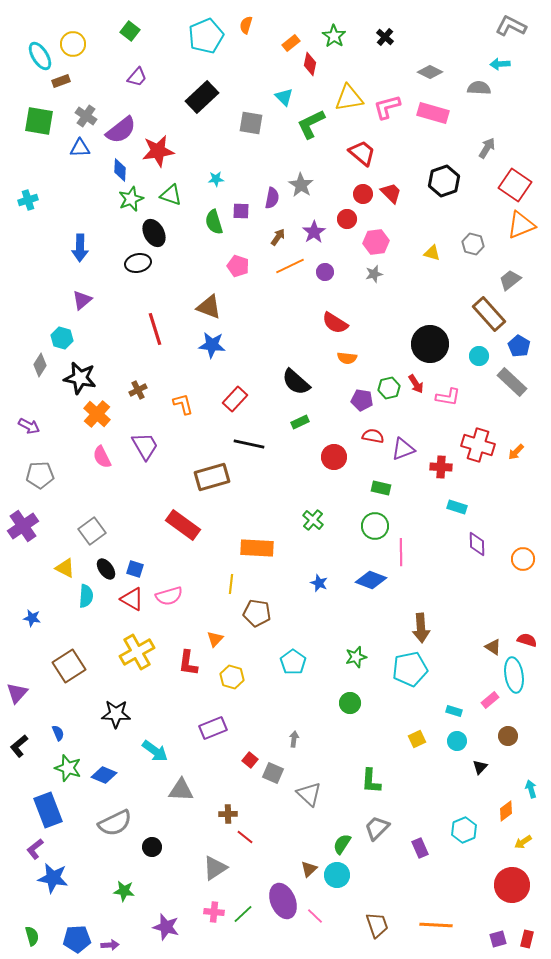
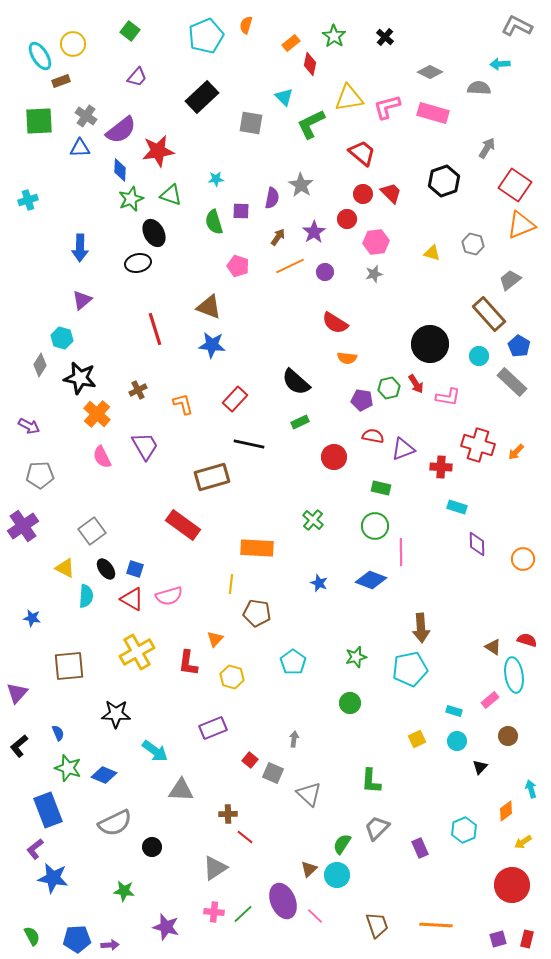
gray L-shape at (511, 26): moved 6 px right
green square at (39, 121): rotated 12 degrees counterclockwise
brown square at (69, 666): rotated 28 degrees clockwise
green semicircle at (32, 936): rotated 12 degrees counterclockwise
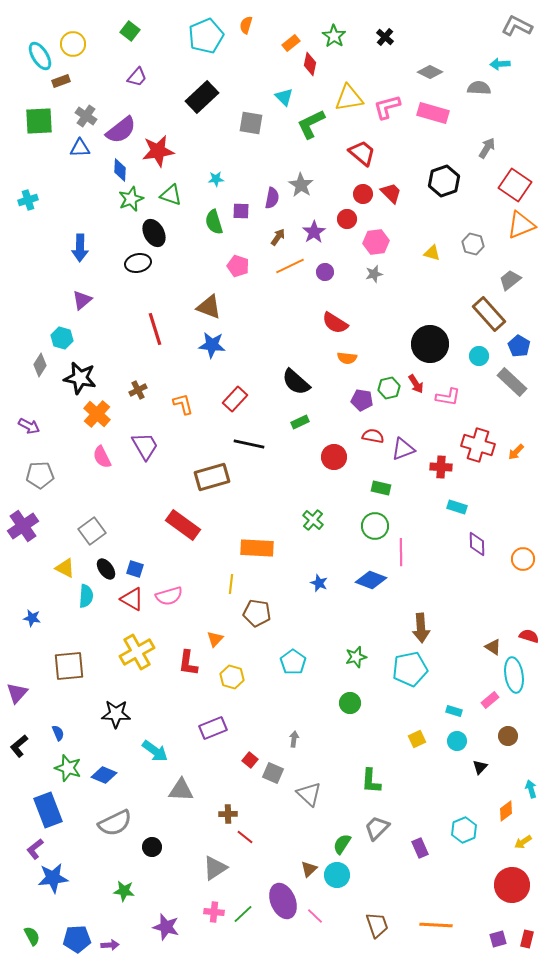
red semicircle at (527, 640): moved 2 px right, 4 px up
blue star at (53, 878): rotated 16 degrees counterclockwise
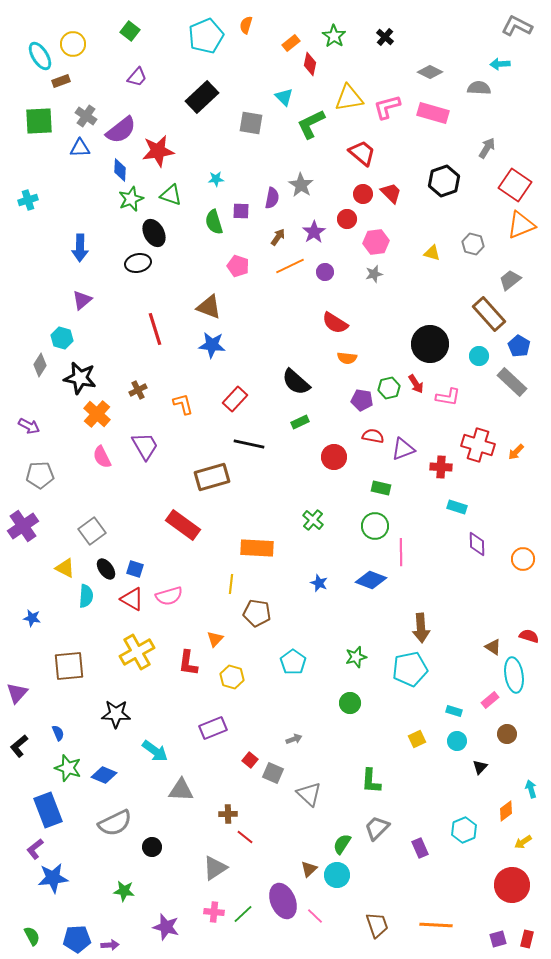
brown circle at (508, 736): moved 1 px left, 2 px up
gray arrow at (294, 739): rotated 63 degrees clockwise
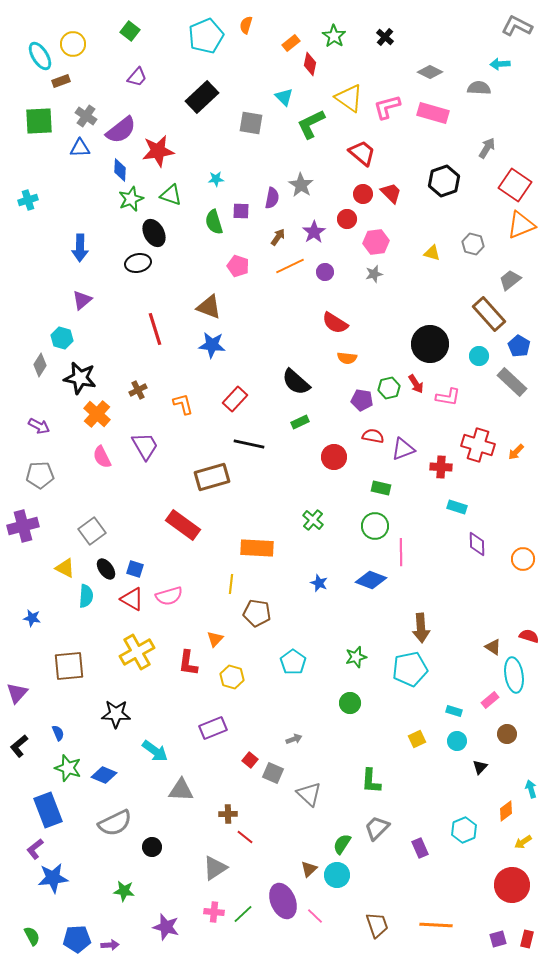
yellow triangle at (349, 98): rotated 44 degrees clockwise
purple arrow at (29, 426): moved 10 px right
purple cross at (23, 526): rotated 20 degrees clockwise
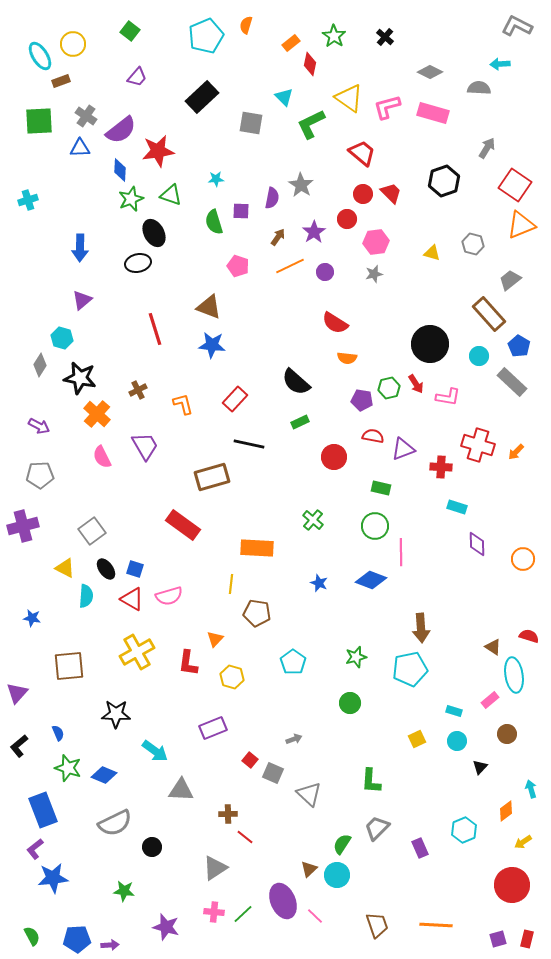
blue rectangle at (48, 810): moved 5 px left
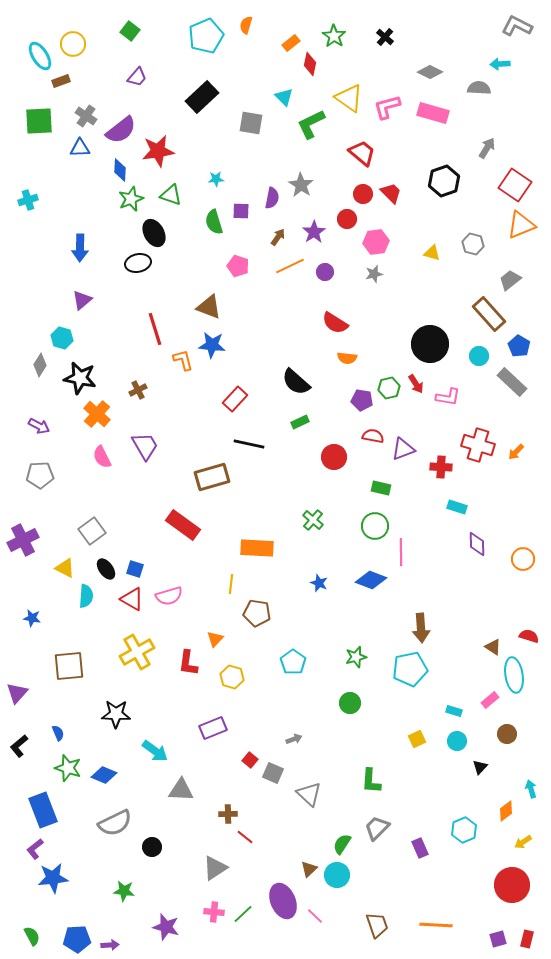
orange L-shape at (183, 404): moved 44 px up
purple cross at (23, 526): moved 14 px down; rotated 12 degrees counterclockwise
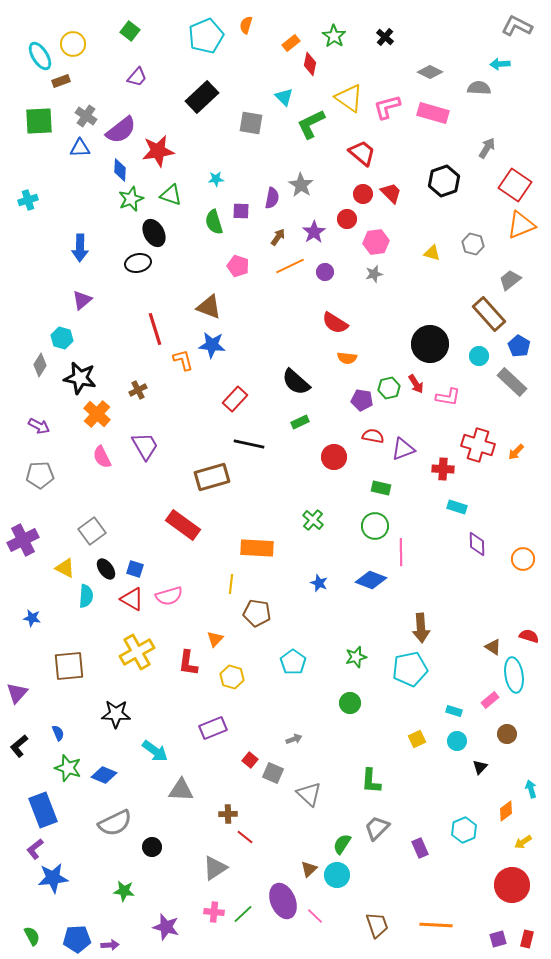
red cross at (441, 467): moved 2 px right, 2 px down
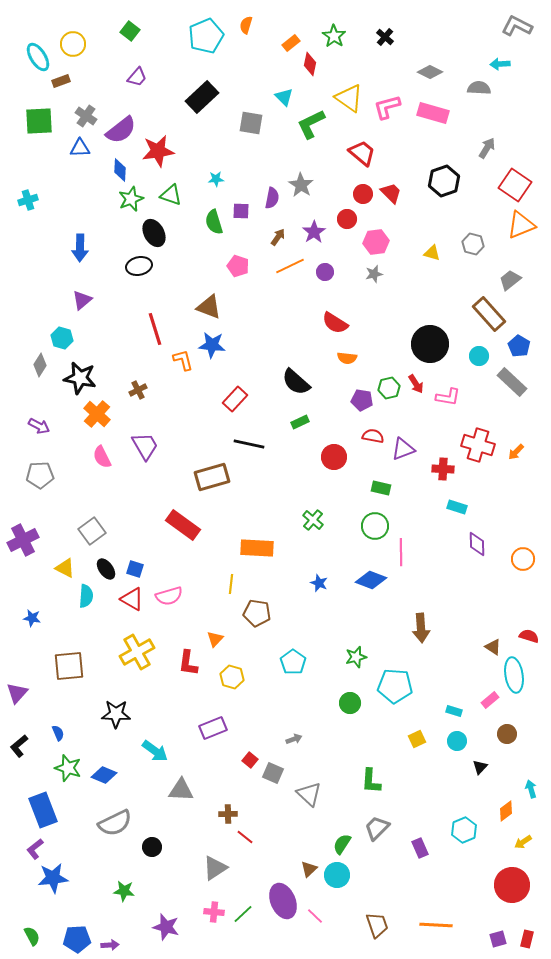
cyan ellipse at (40, 56): moved 2 px left, 1 px down
black ellipse at (138, 263): moved 1 px right, 3 px down
cyan pentagon at (410, 669): moved 15 px left, 17 px down; rotated 16 degrees clockwise
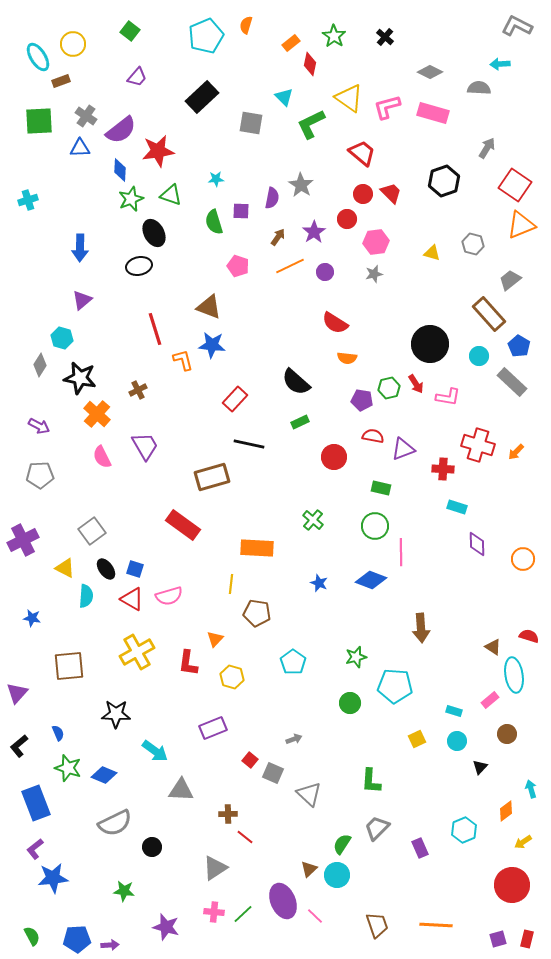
blue rectangle at (43, 810): moved 7 px left, 7 px up
